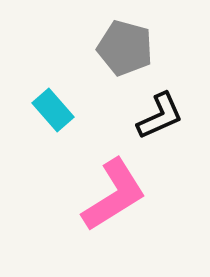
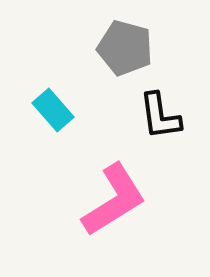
black L-shape: rotated 106 degrees clockwise
pink L-shape: moved 5 px down
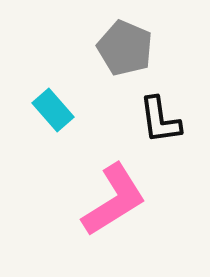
gray pentagon: rotated 8 degrees clockwise
black L-shape: moved 4 px down
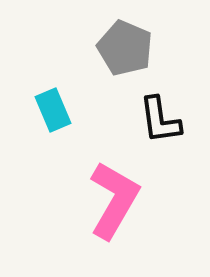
cyan rectangle: rotated 18 degrees clockwise
pink L-shape: rotated 28 degrees counterclockwise
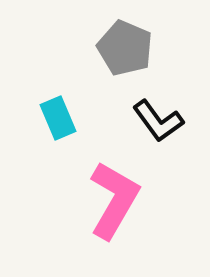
cyan rectangle: moved 5 px right, 8 px down
black L-shape: moved 2 px left, 1 px down; rotated 28 degrees counterclockwise
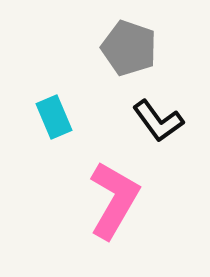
gray pentagon: moved 4 px right; rotated 4 degrees counterclockwise
cyan rectangle: moved 4 px left, 1 px up
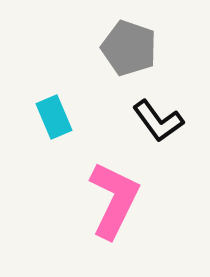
pink L-shape: rotated 4 degrees counterclockwise
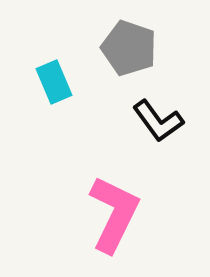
cyan rectangle: moved 35 px up
pink L-shape: moved 14 px down
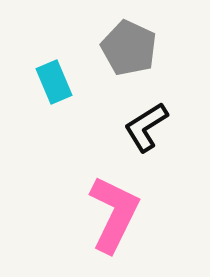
gray pentagon: rotated 6 degrees clockwise
black L-shape: moved 12 px left, 6 px down; rotated 94 degrees clockwise
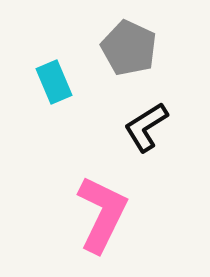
pink L-shape: moved 12 px left
